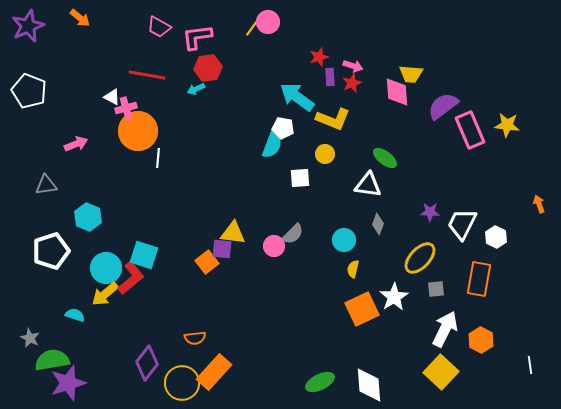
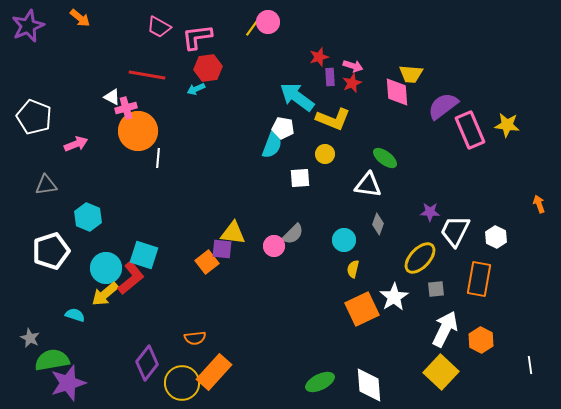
white pentagon at (29, 91): moved 5 px right, 26 px down
white trapezoid at (462, 224): moved 7 px left, 7 px down
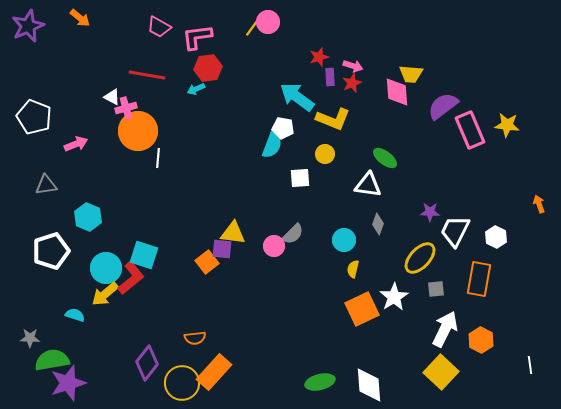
gray star at (30, 338): rotated 24 degrees counterclockwise
green ellipse at (320, 382): rotated 12 degrees clockwise
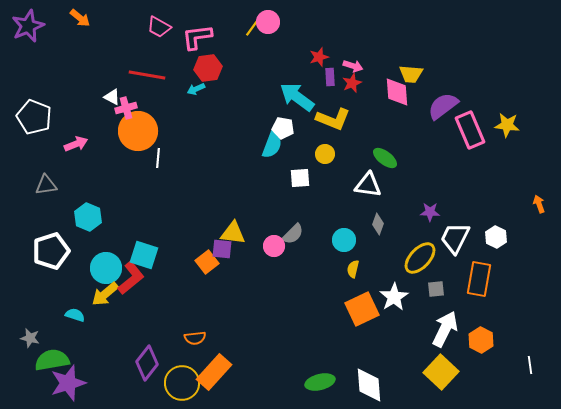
white trapezoid at (455, 231): moved 7 px down
gray star at (30, 338): rotated 12 degrees clockwise
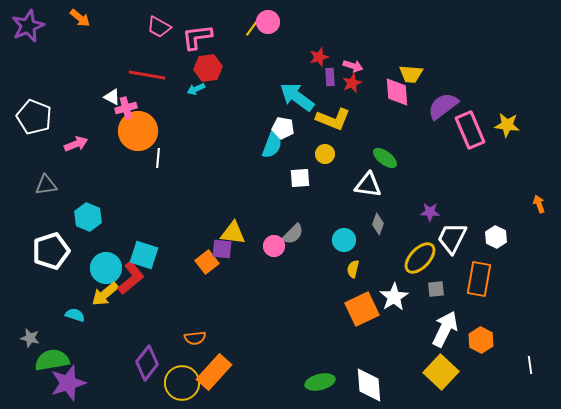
white trapezoid at (455, 238): moved 3 px left
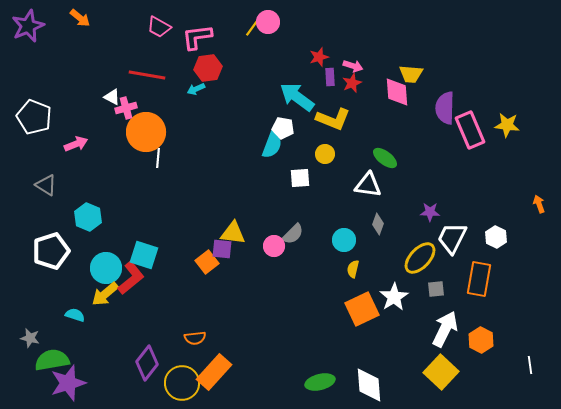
purple semicircle at (443, 106): moved 2 px right, 2 px down; rotated 52 degrees counterclockwise
orange circle at (138, 131): moved 8 px right, 1 px down
gray triangle at (46, 185): rotated 40 degrees clockwise
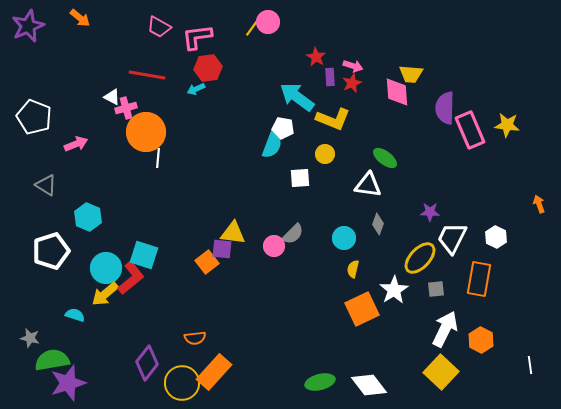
red star at (319, 57): moved 3 px left; rotated 24 degrees counterclockwise
cyan circle at (344, 240): moved 2 px up
white star at (394, 297): moved 7 px up
white diamond at (369, 385): rotated 33 degrees counterclockwise
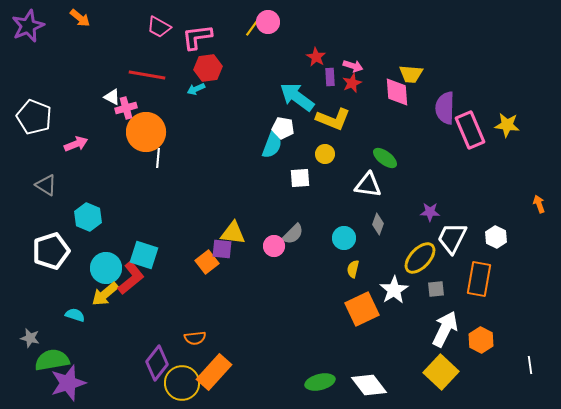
purple diamond at (147, 363): moved 10 px right
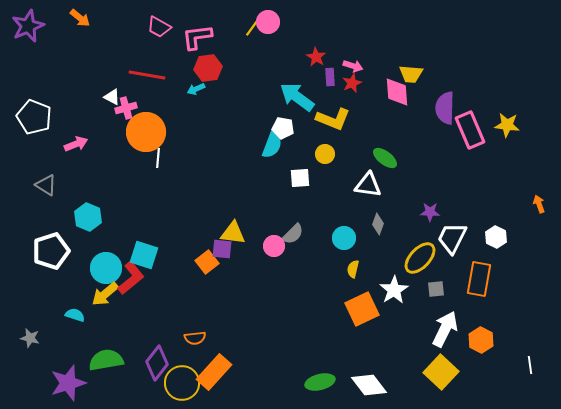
green semicircle at (52, 360): moved 54 px right
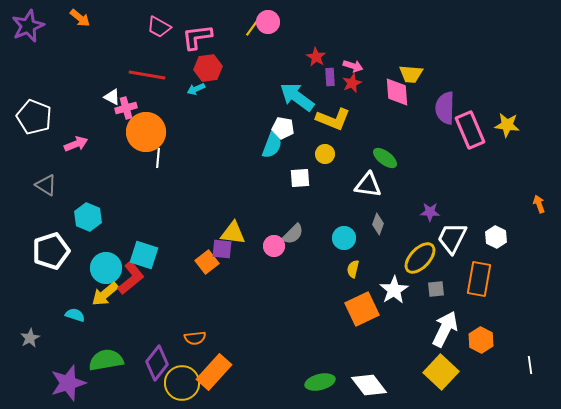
gray star at (30, 338): rotated 30 degrees clockwise
